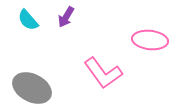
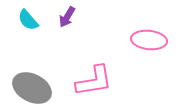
purple arrow: moved 1 px right
pink ellipse: moved 1 px left
pink L-shape: moved 9 px left, 8 px down; rotated 63 degrees counterclockwise
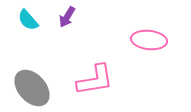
pink L-shape: moved 1 px right, 1 px up
gray ellipse: rotated 21 degrees clockwise
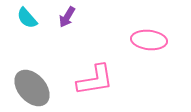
cyan semicircle: moved 1 px left, 2 px up
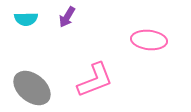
cyan semicircle: moved 1 px left, 1 px down; rotated 50 degrees counterclockwise
pink L-shape: rotated 12 degrees counterclockwise
gray ellipse: rotated 9 degrees counterclockwise
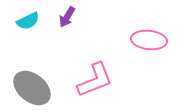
cyan semicircle: moved 2 px right, 2 px down; rotated 25 degrees counterclockwise
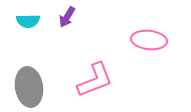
cyan semicircle: rotated 25 degrees clockwise
gray ellipse: moved 3 px left, 1 px up; rotated 42 degrees clockwise
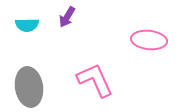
cyan semicircle: moved 1 px left, 4 px down
pink L-shape: rotated 93 degrees counterclockwise
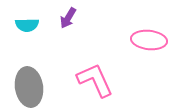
purple arrow: moved 1 px right, 1 px down
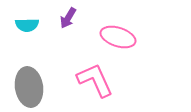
pink ellipse: moved 31 px left, 3 px up; rotated 12 degrees clockwise
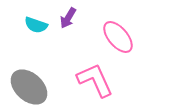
cyan semicircle: moved 9 px right; rotated 20 degrees clockwise
pink ellipse: rotated 32 degrees clockwise
gray ellipse: rotated 39 degrees counterclockwise
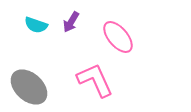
purple arrow: moved 3 px right, 4 px down
